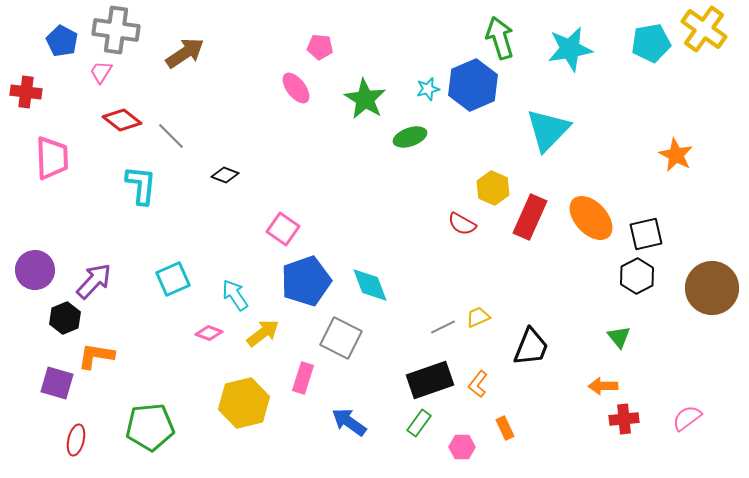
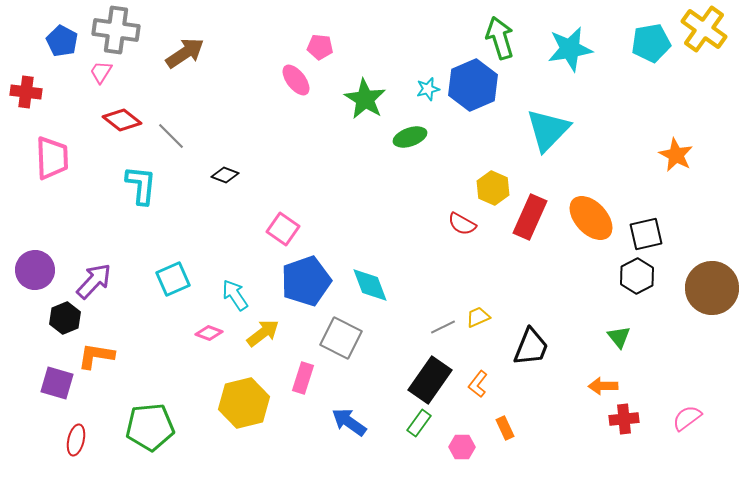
pink ellipse at (296, 88): moved 8 px up
black rectangle at (430, 380): rotated 36 degrees counterclockwise
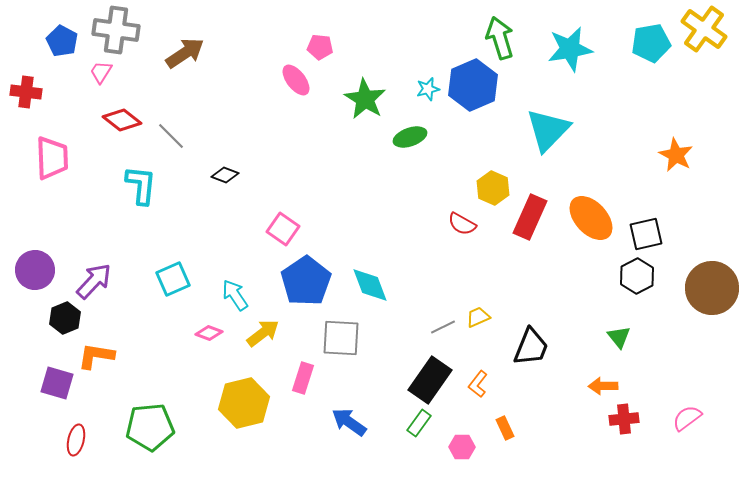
blue pentagon at (306, 281): rotated 15 degrees counterclockwise
gray square at (341, 338): rotated 24 degrees counterclockwise
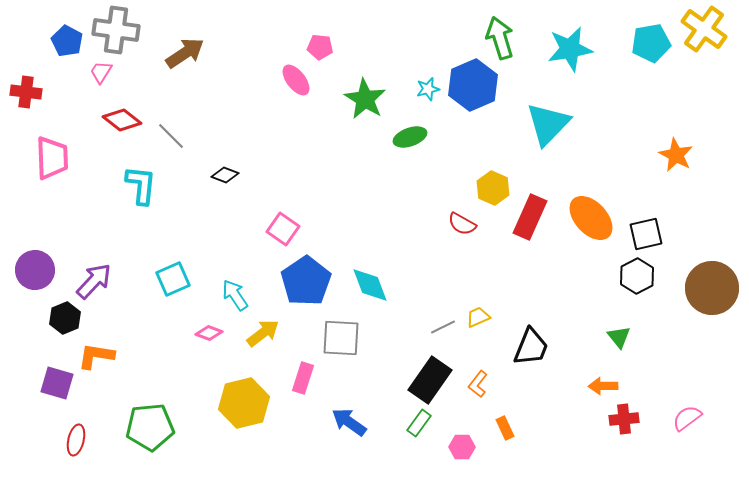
blue pentagon at (62, 41): moved 5 px right
cyan triangle at (548, 130): moved 6 px up
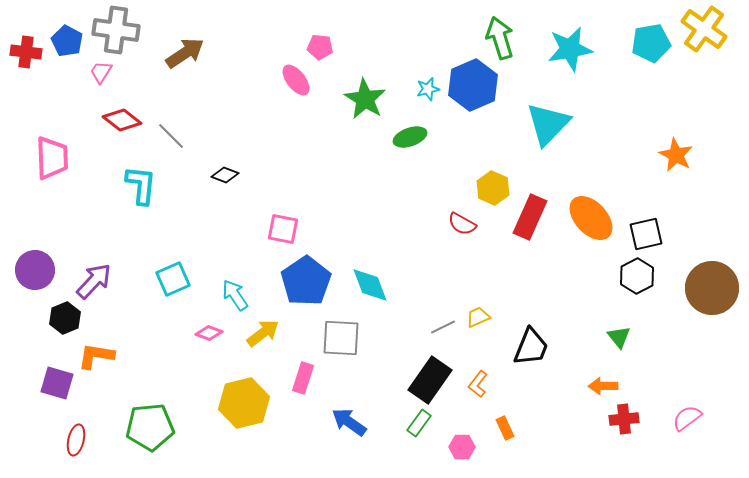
red cross at (26, 92): moved 40 px up
pink square at (283, 229): rotated 24 degrees counterclockwise
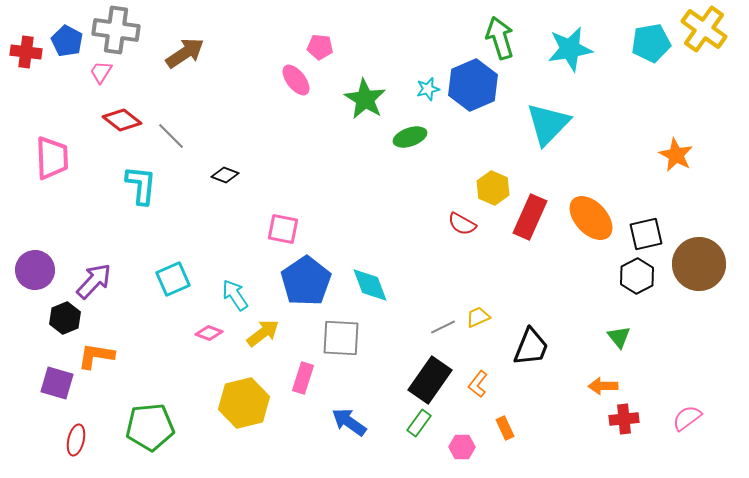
brown circle at (712, 288): moved 13 px left, 24 px up
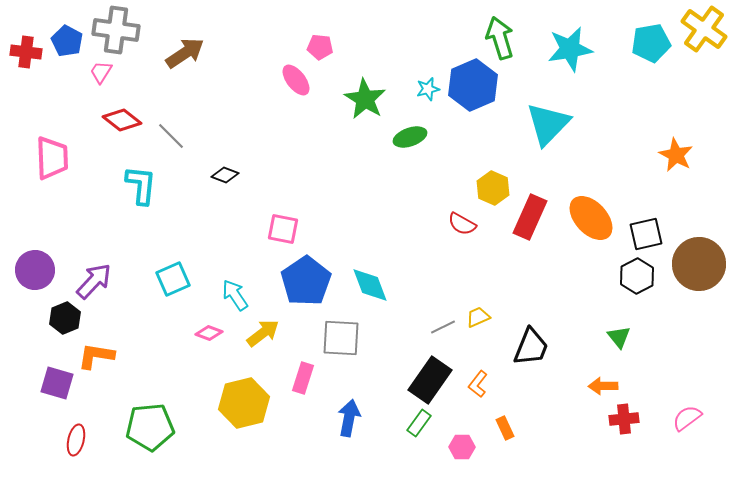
blue arrow at (349, 422): moved 4 px up; rotated 66 degrees clockwise
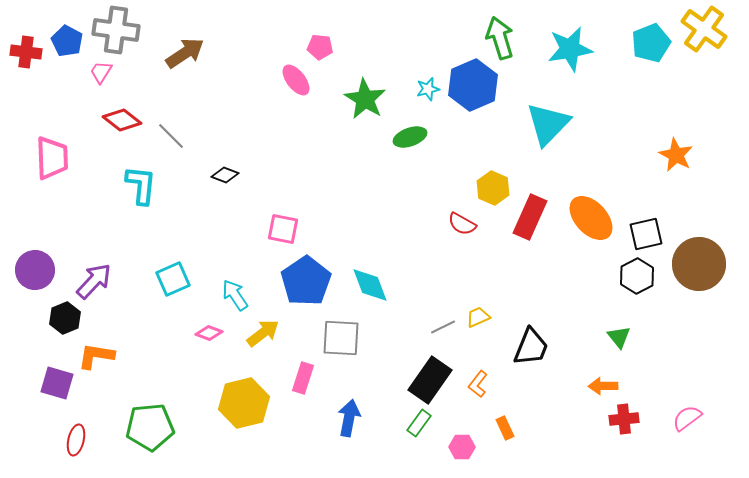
cyan pentagon at (651, 43): rotated 12 degrees counterclockwise
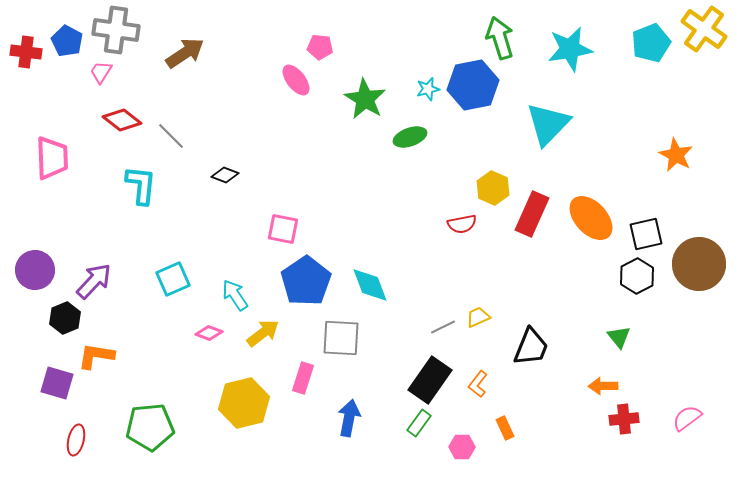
blue hexagon at (473, 85): rotated 12 degrees clockwise
red rectangle at (530, 217): moved 2 px right, 3 px up
red semicircle at (462, 224): rotated 40 degrees counterclockwise
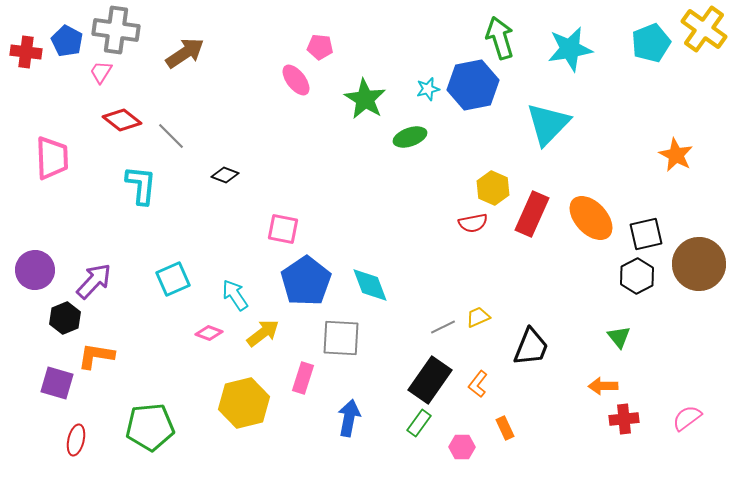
red semicircle at (462, 224): moved 11 px right, 1 px up
